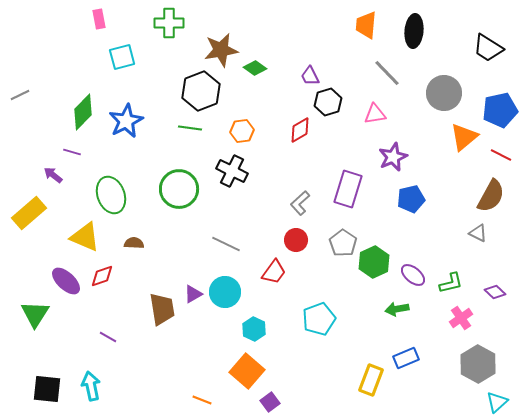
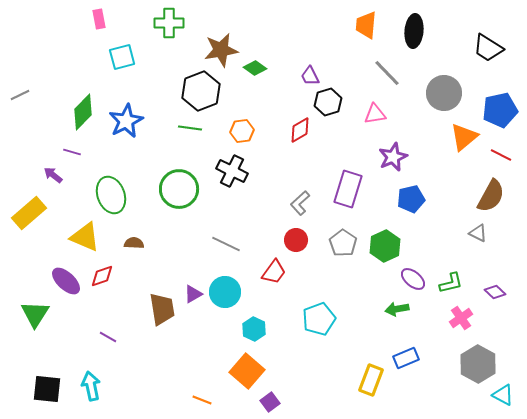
green hexagon at (374, 262): moved 11 px right, 16 px up
purple ellipse at (413, 275): moved 4 px down
cyan triangle at (497, 402): moved 6 px right, 7 px up; rotated 50 degrees counterclockwise
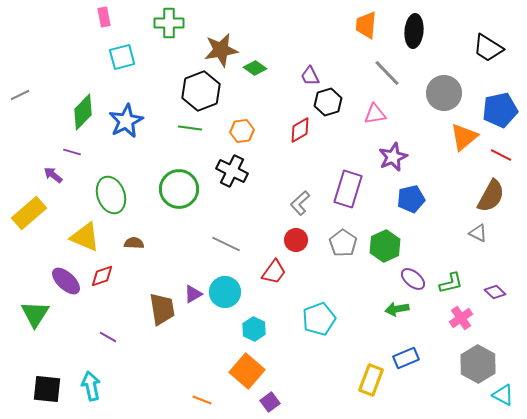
pink rectangle at (99, 19): moved 5 px right, 2 px up
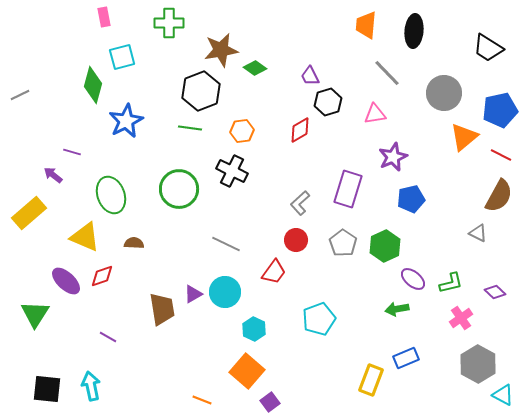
green diamond at (83, 112): moved 10 px right, 27 px up; rotated 30 degrees counterclockwise
brown semicircle at (491, 196): moved 8 px right
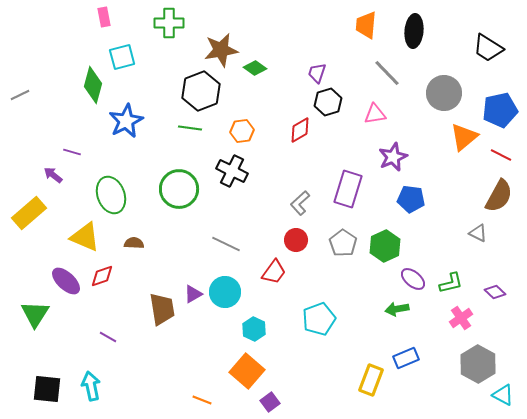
purple trapezoid at (310, 76): moved 7 px right, 3 px up; rotated 45 degrees clockwise
blue pentagon at (411, 199): rotated 20 degrees clockwise
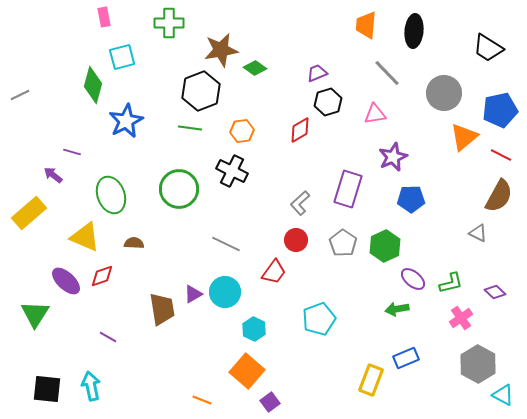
purple trapezoid at (317, 73): rotated 50 degrees clockwise
blue pentagon at (411, 199): rotated 8 degrees counterclockwise
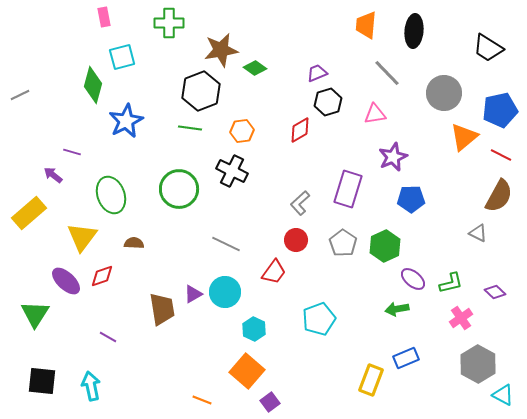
yellow triangle at (85, 237): moved 3 px left; rotated 44 degrees clockwise
black square at (47, 389): moved 5 px left, 8 px up
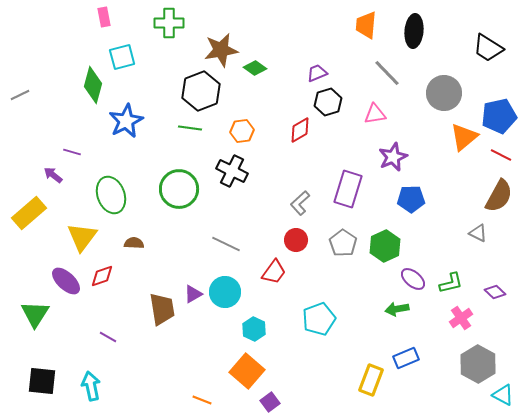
blue pentagon at (500, 110): moved 1 px left, 6 px down
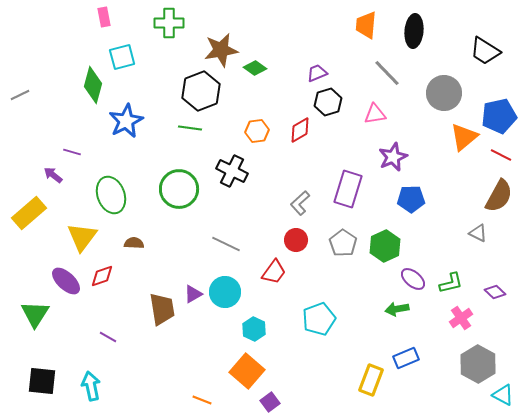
black trapezoid at (488, 48): moved 3 px left, 3 px down
orange hexagon at (242, 131): moved 15 px right
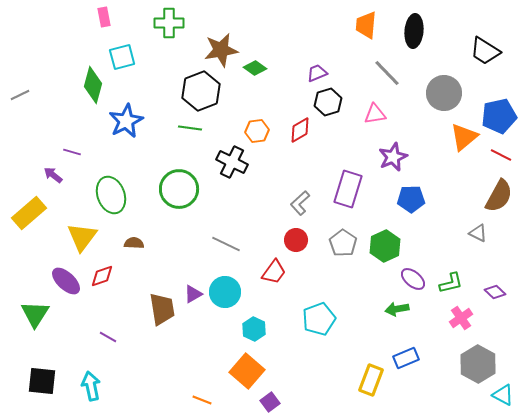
black cross at (232, 171): moved 9 px up
